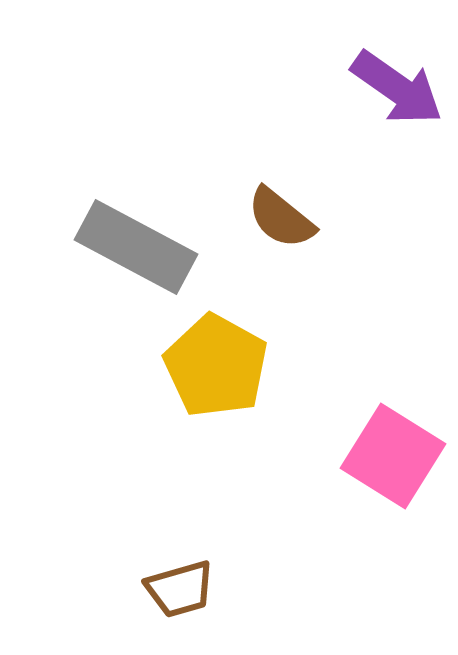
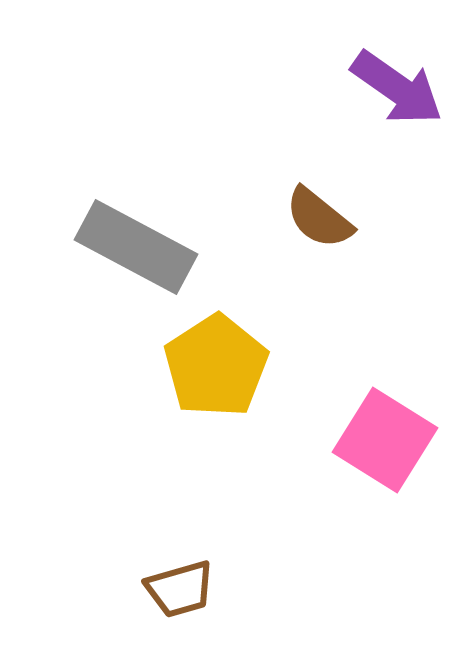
brown semicircle: moved 38 px right
yellow pentagon: rotated 10 degrees clockwise
pink square: moved 8 px left, 16 px up
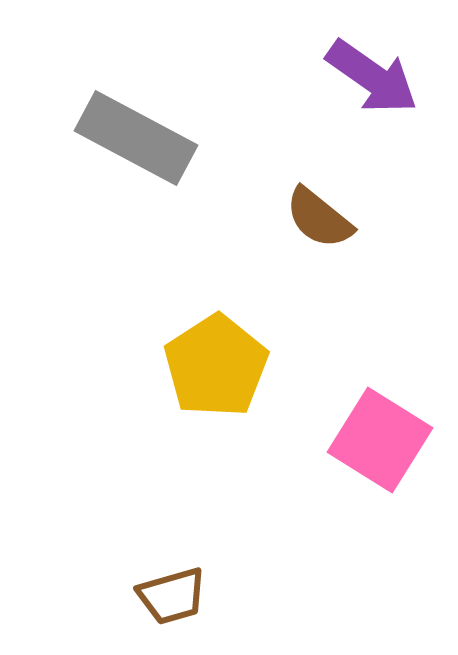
purple arrow: moved 25 px left, 11 px up
gray rectangle: moved 109 px up
pink square: moved 5 px left
brown trapezoid: moved 8 px left, 7 px down
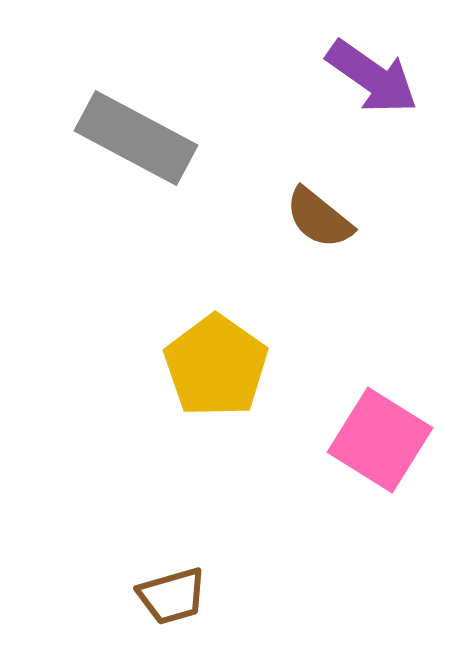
yellow pentagon: rotated 4 degrees counterclockwise
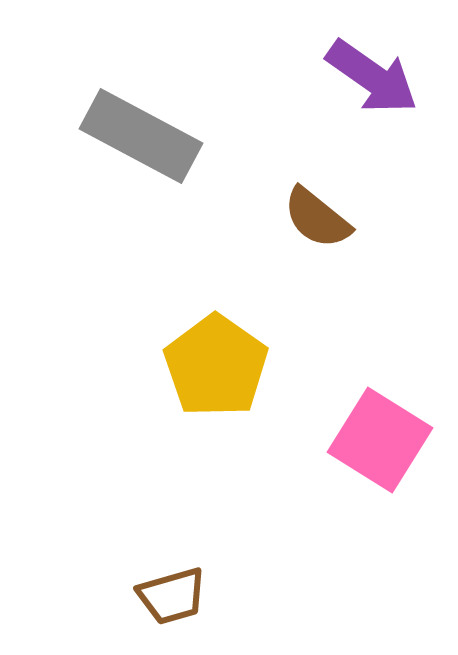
gray rectangle: moved 5 px right, 2 px up
brown semicircle: moved 2 px left
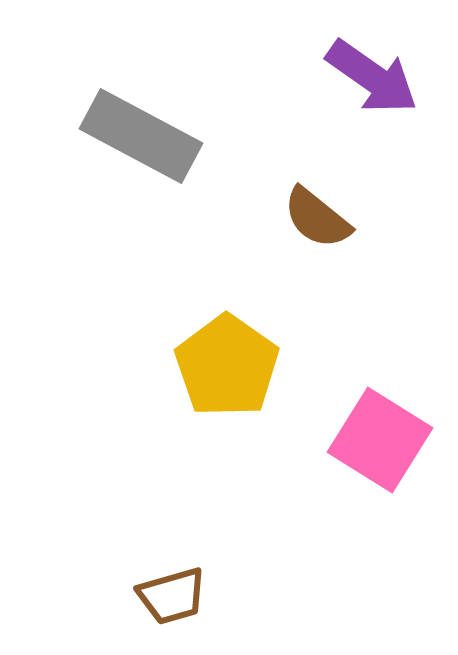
yellow pentagon: moved 11 px right
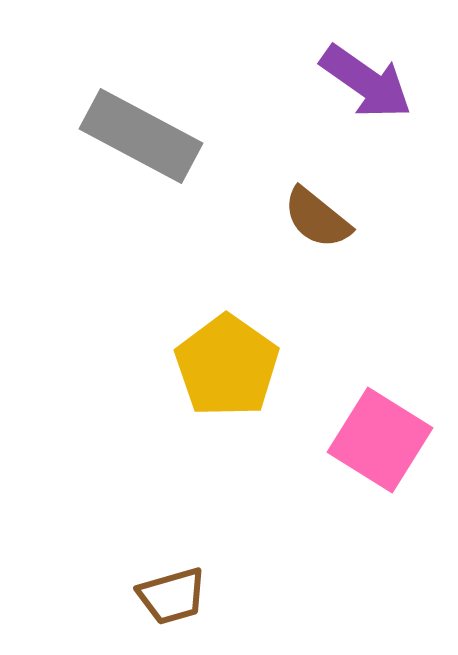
purple arrow: moved 6 px left, 5 px down
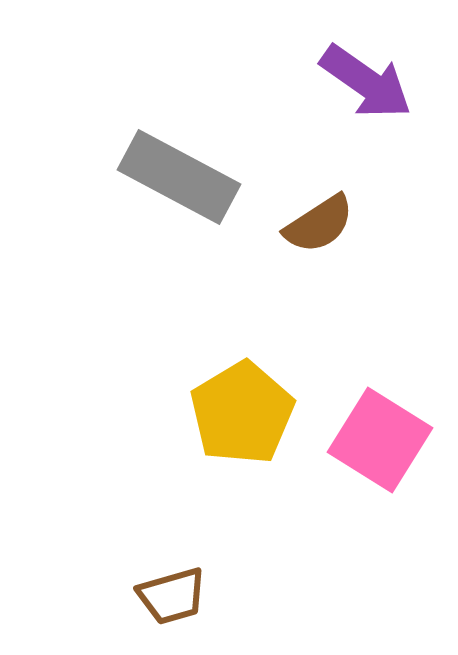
gray rectangle: moved 38 px right, 41 px down
brown semicircle: moved 2 px right, 6 px down; rotated 72 degrees counterclockwise
yellow pentagon: moved 15 px right, 47 px down; rotated 6 degrees clockwise
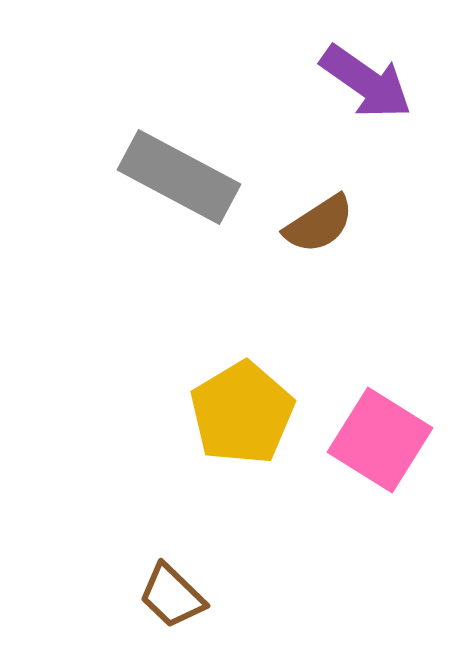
brown trapezoid: rotated 60 degrees clockwise
